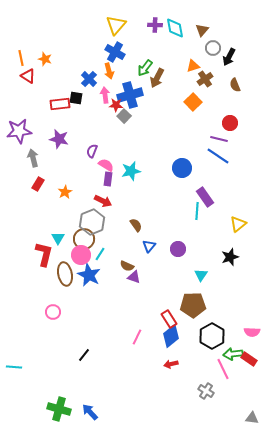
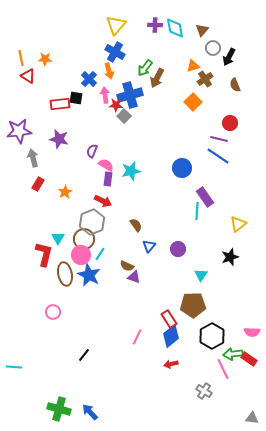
orange star at (45, 59): rotated 16 degrees counterclockwise
gray cross at (206, 391): moved 2 px left
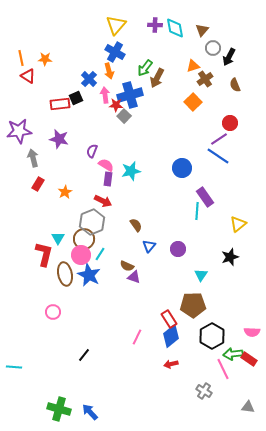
black square at (76, 98): rotated 32 degrees counterclockwise
purple line at (219, 139): rotated 48 degrees counterclockwise
gray triangle at (252, 418): moved 4 px left, 11 px up
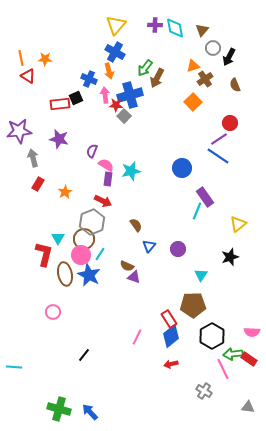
blue cross at (89, 79): rotated 21 degrees counterclockwise
cyan line at (197, 211): rotated 18 degrees clockwise
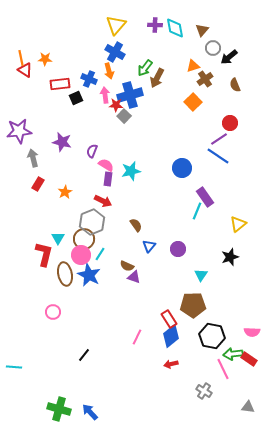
black arrow at (229, 57): rotated 24 degrees clockwise
red triangle at (28, 76): moved 3 px left, 6 px up
red rectangle at (60, 104): moved 20 px up
purple star at (59, 139): moved 3 px right, 3 px down
black hexagon at (212, 336): rotated 20 degrees counterclockwise
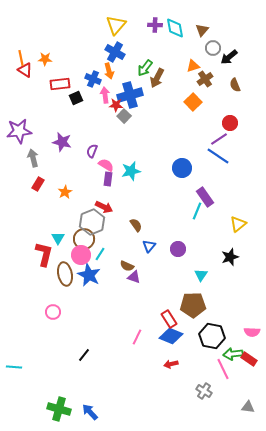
blue cross at (89, 79): moved 4 px right
red arrow at (103, 201): moved 1 px right, 6 px down
blue diamond at (171, 336): rotated 60 degrees clockwise
